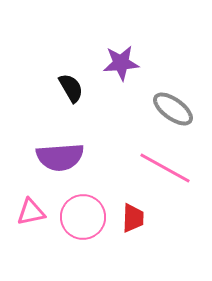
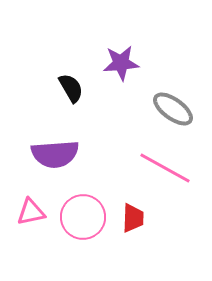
purple semicircle: moved 5 px left, 3 px up
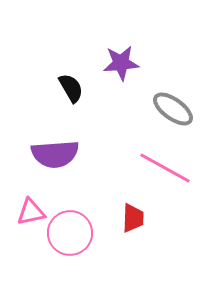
pink circle: moved 13 px left, 16 px down
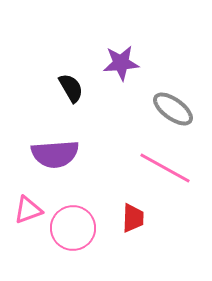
pink triangle: moved 3 px left, 2 px up; rotated 8 degrees counterclockwise
pink circle: moved 3 px right, 5 px up
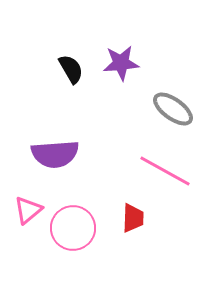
black semicircle: moved 19 px up
pink line: moved 3 px down
pink triangle: rotated 20 degrees counterclockwise
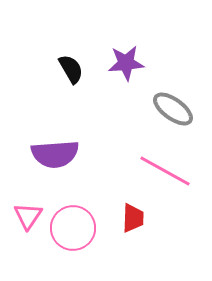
purple star: moved 5 px right
pink triangle: moved 6 px down; rotated 16 degrees counterclockwise
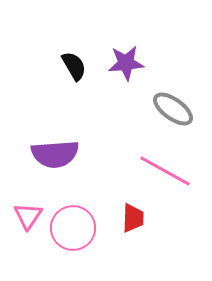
black semicircle: moved 3 px right, 3 px up
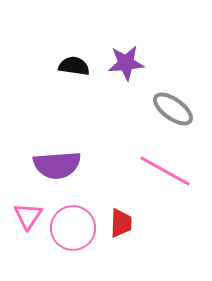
black semicircle: rotated 52 degrees counterclockwise
purple semicircle: moved 2 px right, 11 px down
red trapezoid: moved 12 px left, 5 px down
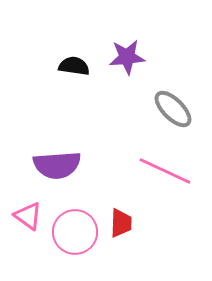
purple star: moved 1 px right, 6 px up
gray ellipse: rotated 9 degrees clockwise
pink line: rotated 4 degrees counterclockwise
pink triangle: rotated 28 degrees counterclockwise
pink circle: moved 2 px right, 4 px down
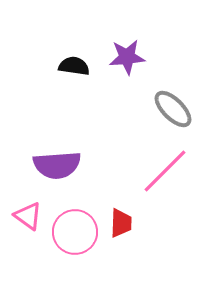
pink line: rotated 70 degrees counterclockwise
